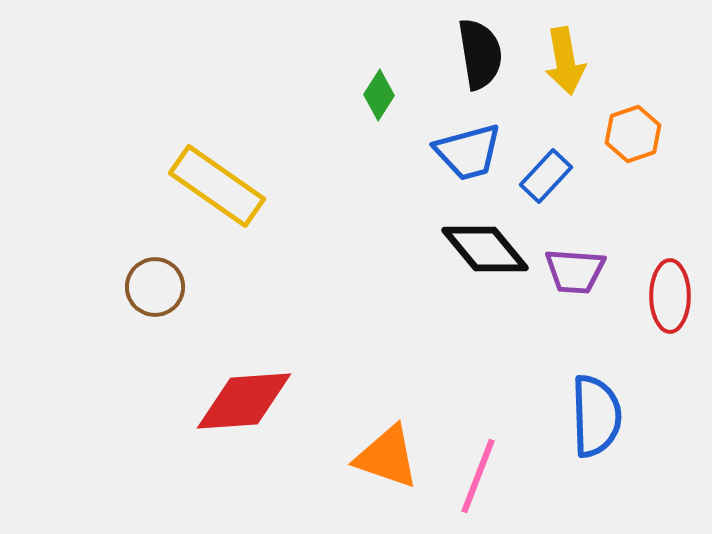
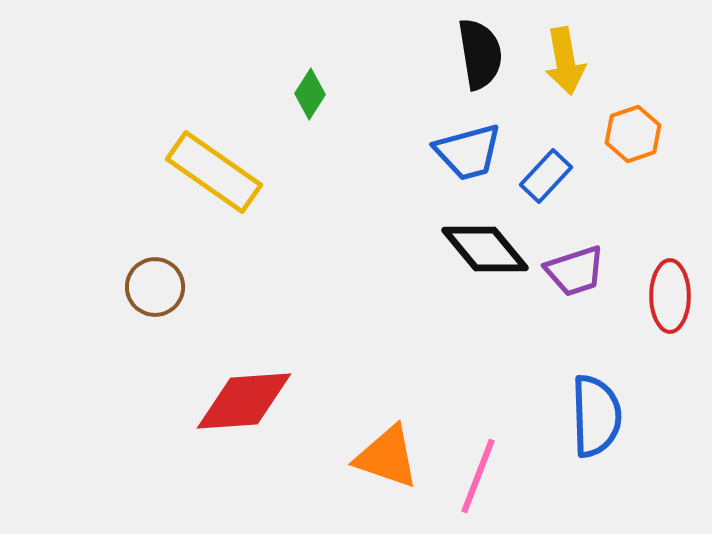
green diamond: moved 69 px left, 1 px up
yellow rectangle: moved 3 px left, 14 px up
purple trapezoid: rotated 22 degrees counterclockwise
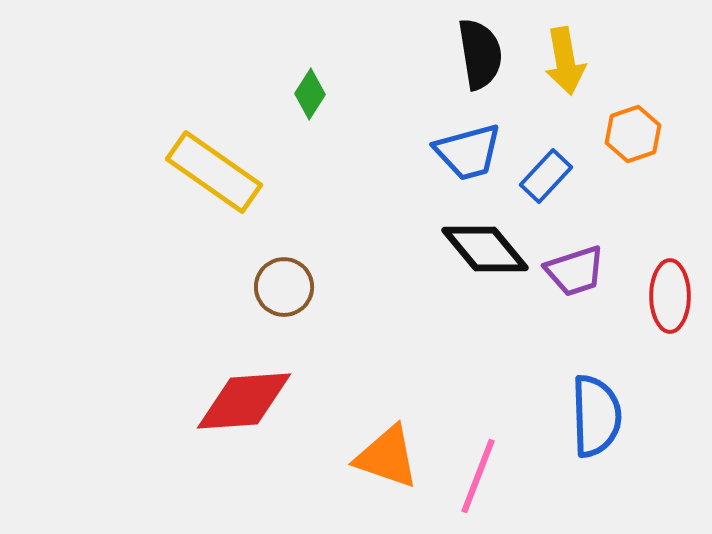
brown circle: moved 129 px right
